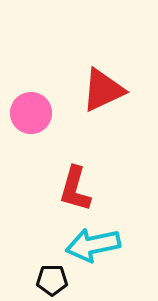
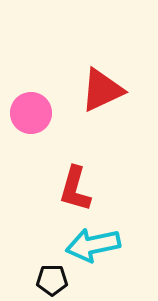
red triangle: moved 1 px left
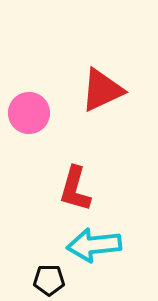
pink circle: moved 2 px left
cyan arrow: moved 1 px right; rotated 6 degrees clockwise
black pentagon: moved 3 px left
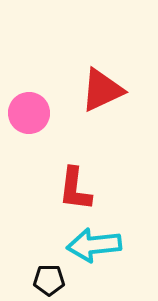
red L-shape: rotated 9 degrees counterclockwise
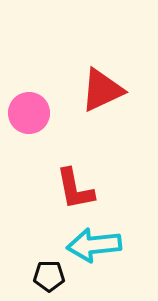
red L-shape: rotated 18 degrees counterclockwise
black pentagon: moved 4 px up
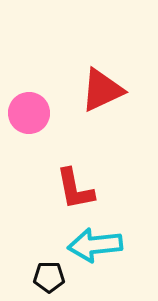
cyan arrow: moved 1 px right
black pentagon: moved 1 px down
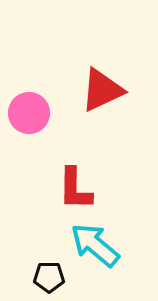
red L-shape: rotated 12 degrees clockwise
cyan arrow: rotated 46 degrees clockwise
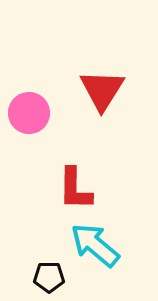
red triangle: rotated 33 degrees counterclockwise
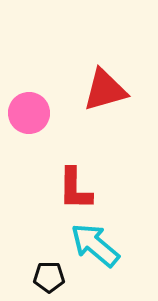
red triangle: moved 3 px right; rotated 42 degrees clockwise
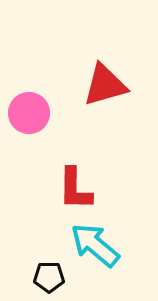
red triangle: moved 5 px up
